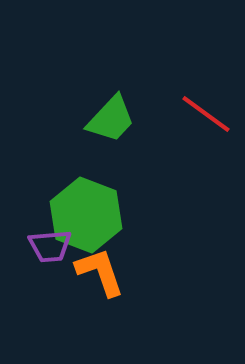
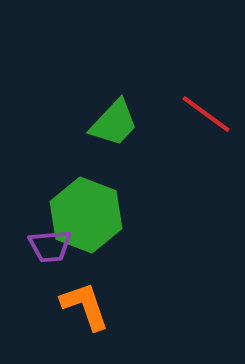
green trapezoid: moved 3 px right, 4 px down
orange L-shape: moved 15 px left, 34 px down
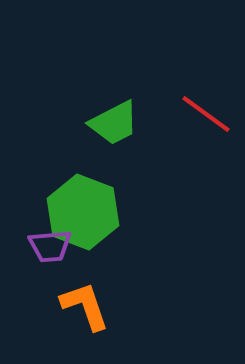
green trapezoid: rotated 20 degrees clockwise
green hexagon: moved 3 px left, 3 px up
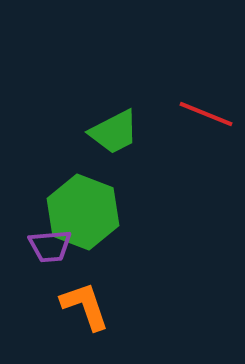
red line: rotated 14 degrees counterclockwise
green trapezoid: moved 9 px down
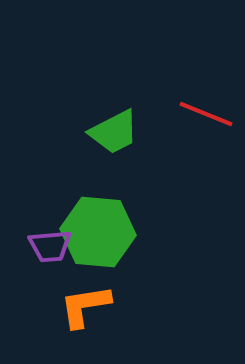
green hexagon: moved 15 px right, 20 px down; rotated 16 degrees counterclockwise
orange L-shape: rotated 80 degrees counterclockwise
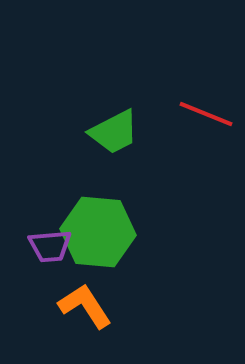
orange L-shape: rotated 66 degrees clockwise
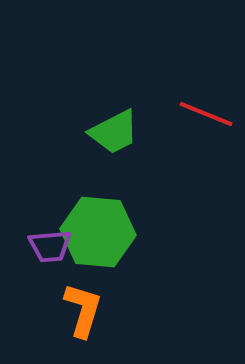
orange L-shape: moved 2 px left, 4 px down; rotated 50 degrees clockwise
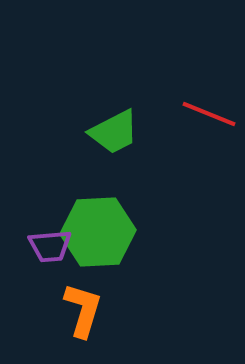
red line: moved 3 px right
green hexagon: rotated 8 degrees counterclockwise
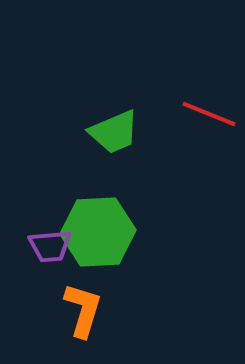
green trapezoid: rotated 4 degrees clockwise
